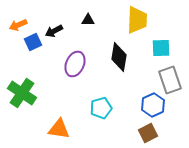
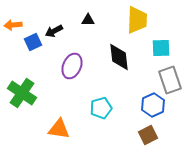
orange arrow: moved 5 px left; rotated 18 degrees clockwise
black diamond: rotated 16 degrees counterclockwise
purple ellipse: moved 3 px left, 2 px down
brown square: moved 2 px down
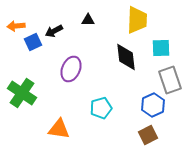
orange arrow: moved 3 px right, 1 px down
black diamond: moved 7 px right
purple ellipse: moved 1 px left, 3 px down
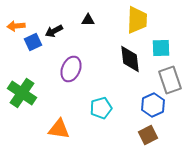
black diamond: moved 4 px right, 2 px down
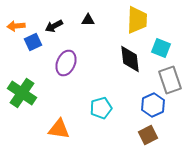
black arrow: moved 5 px up
cyan square: rotated 24 degrees clockwise
purple ellipse: moved 5 px left, 6 px up
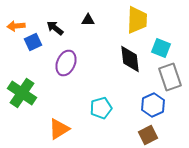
black arrow: moved 1 px right, 2 px down; rotated 66 degrees clockwise
gray rectangle: moved 3 px up
orange triangle: rotated 40 degrees counterclockwise
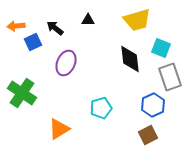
yellow trapezoid: rotated 72 degrees clockwise
